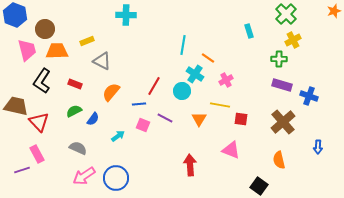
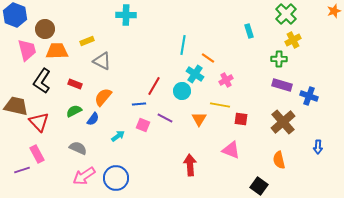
orange semicircle at (111, 92): moved 8 px left, 5 px down
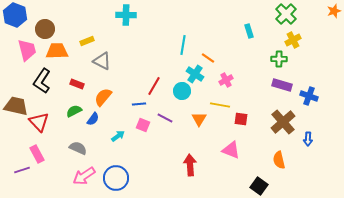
red rectangle at (75, 84): moved 2 px right
blue arrow at (318, 147): moved 10 px left, 8 px up
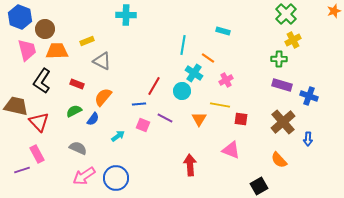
blue hexagon at (15, 15): moved 5 px right, 2 px down
cyan rectangle at (249, 31): moved 26 px left; rotated 56 degrees counterclockwise
cyan cross at (195, 74): moved 1 px left, 1 px up
orange semicircle at (279, 160): rotated 30 degrees counterclockwise
black square at (259, 186): rotated 24 degrees clockwise
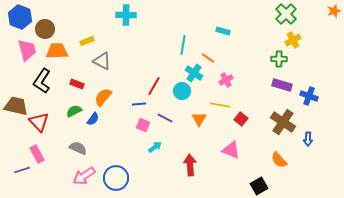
red square at (241, 119): rotated 32 degrees clockwise
brown cross at (283, 122): rotated 15 degrees counterclockwise
cyan arrow at (118, 136): moved 37 px right, 11 px down
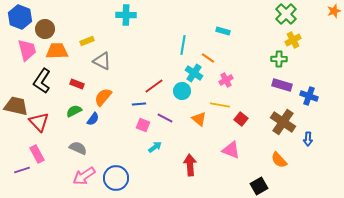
red line at (154, 86): rotated 24 degrees clockwise
orange triangle at (199, 119): rotated 21 degrees counterclockwise
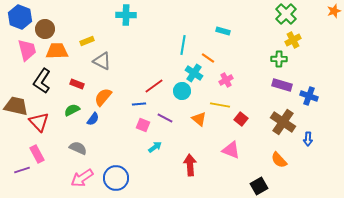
green semicircle at (74, 111): moved 2 px left, 1 px up
pink arrow at (84, 176): moved 2 px left, 2 px down
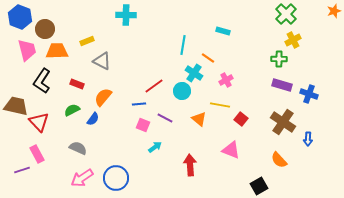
blue cross at (309, 96): moved 2 px up
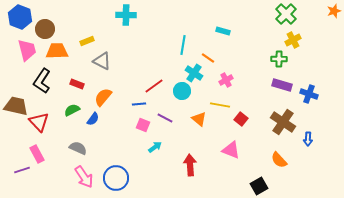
pink arrow at (82, 178): moved 2 px right, 1 px up; rotated 90 degrees counterclockwise
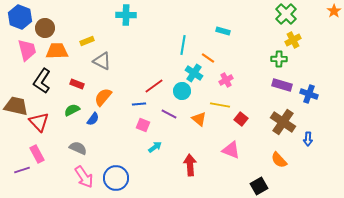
orange star at (334, 11): rotated 16 degrees counterclockwise
brown circle at (45, 29): moved 1 px up
purple line at (165, 118): moved 4 px right, 4 px up
